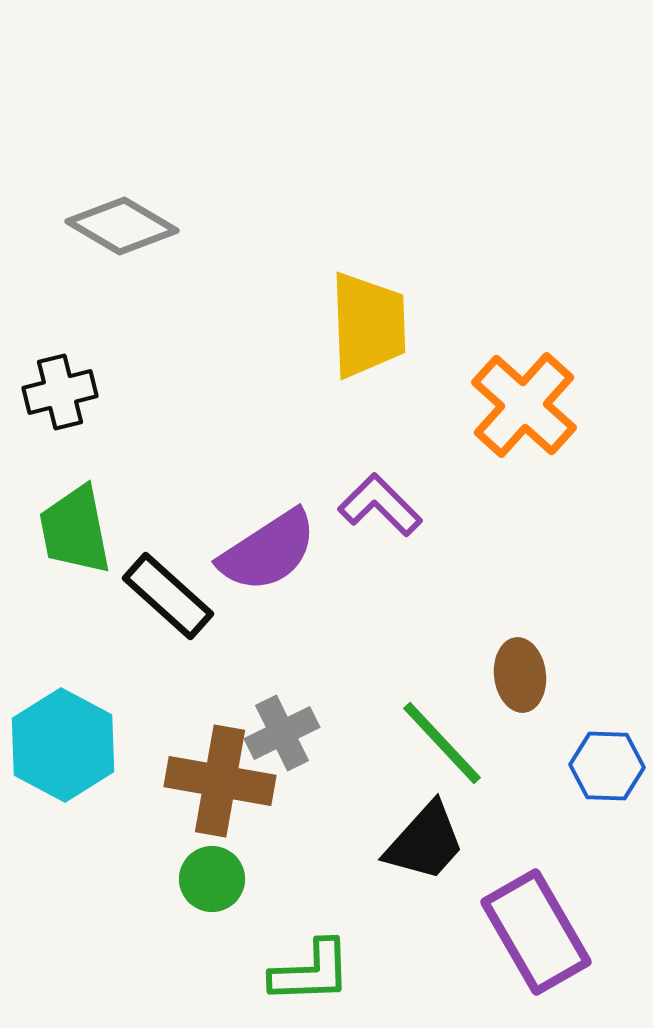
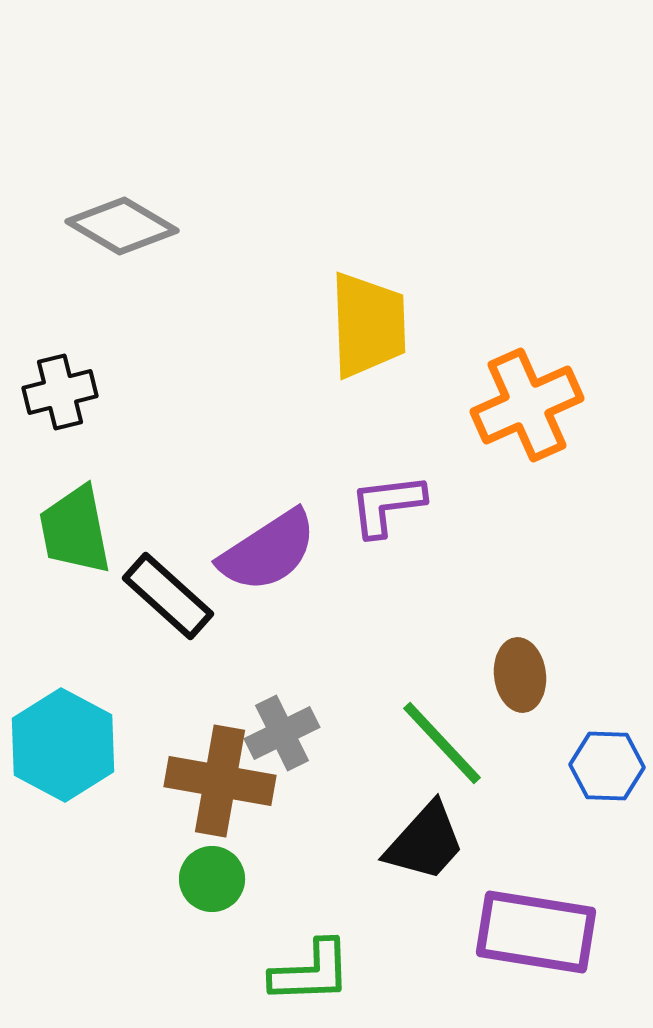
orange cross: moved 3 px right; rotated 24 degrees clockwise
purple L-shape: moved 7 px right; rotated 52 degrees counterclockwise
purple rectangle: rotated 51 degrees counterclockwise
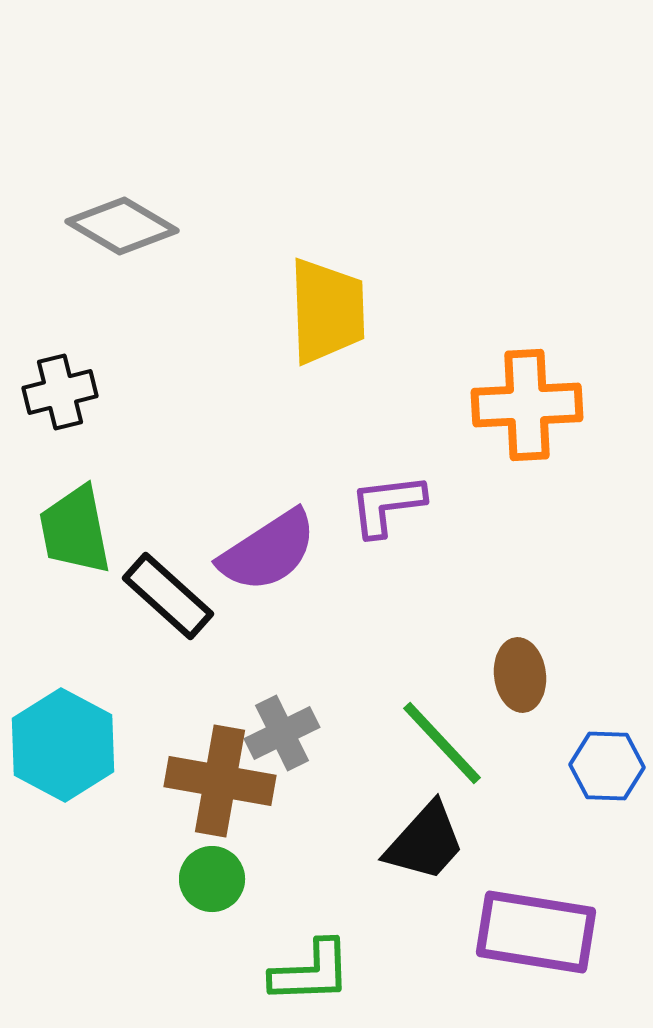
yellow trapezoid: moved 41 px left, 14 px up
orange cross: rotated 21 degrees clockwise
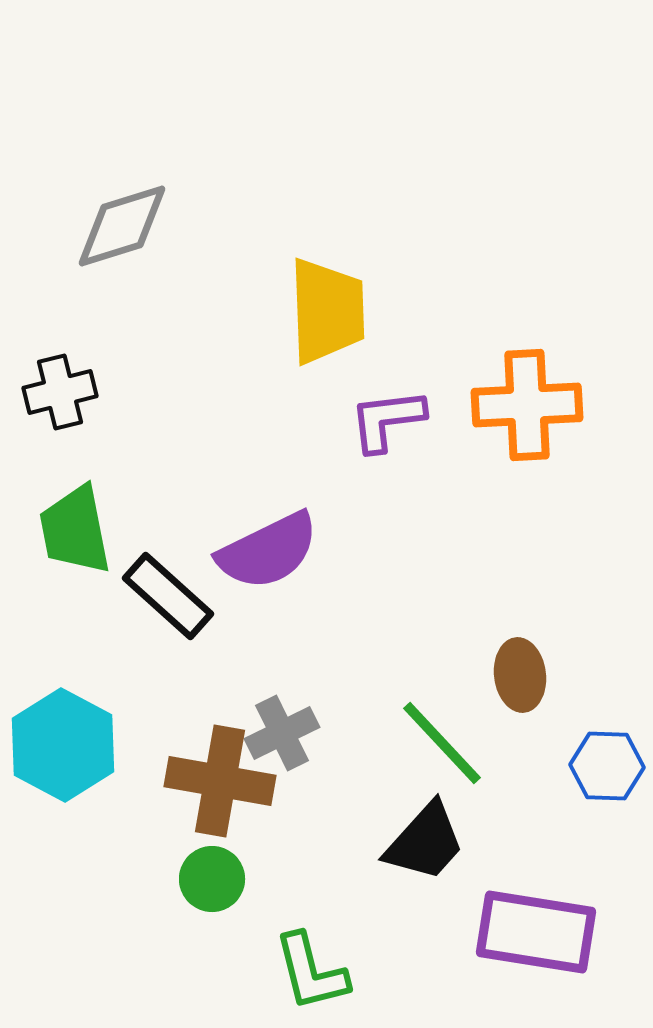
gray diamond: rotated 48 degrees counterclockwise
purple L-shape: moved 85 px up
purple semicircle: rotated 7 degrees clockwise
green L-shape: rotated 78 degrees clockwise
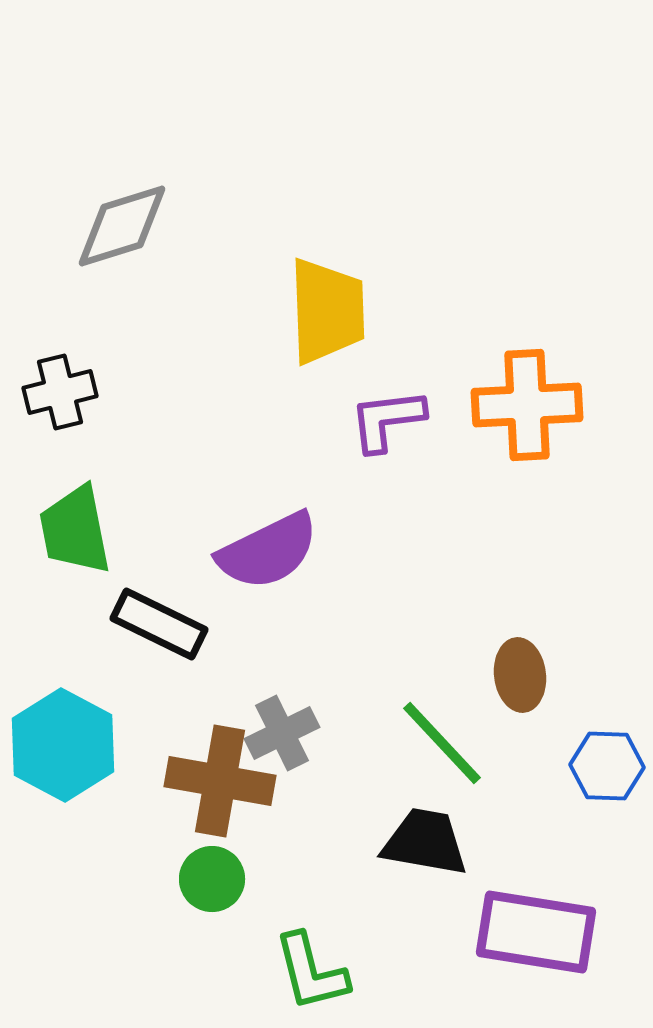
black rectangle: moved 9 px left, 28 px down; rotated 16 degrees counterclockwise
black trapezoid: rotated 122 degrees counterclockwise
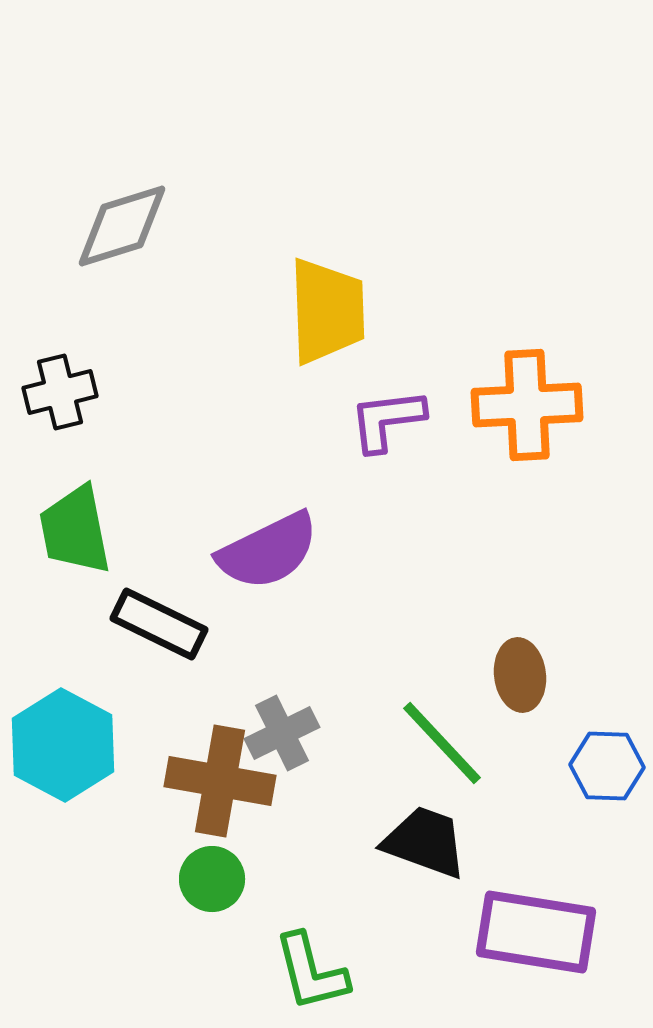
black trapezoid: rotated 10 degrees clockwise
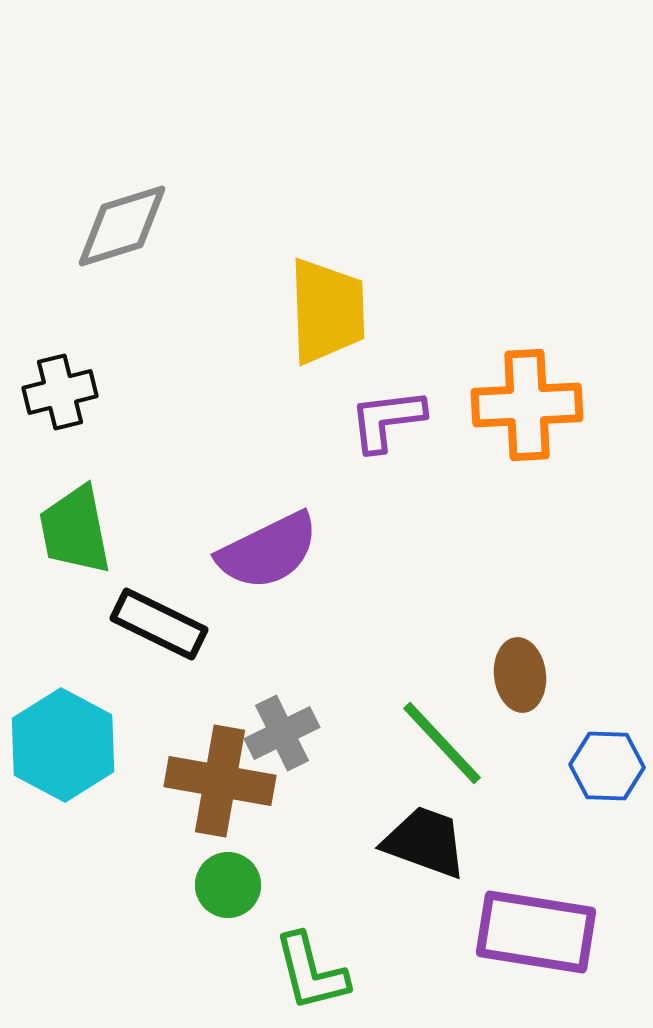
green circle: moved 16 px right, 6 px down
